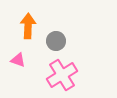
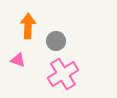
pink cross: moved 1 px right, 1 px up
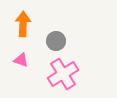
orange arrow: moved 5 px left, 2 px up
pink triangle: moved 3 px right
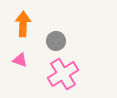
pink triangle: moved 1 px left
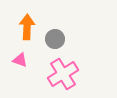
orange arrow: moved 4 px right, 3 px down
gray circle: moved 1 px left, 2 px up
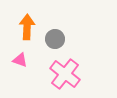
pink cross: moved 2 px right; rotated 20 degrees counterclockwise
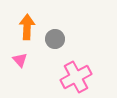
pink triangle: rotated 28 degrees clockwise
pink cross: moved 11 px right, 3 px down; rotated 24 degrees clockwise
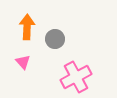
pink triangle: moved 3 px right, 2 px down
